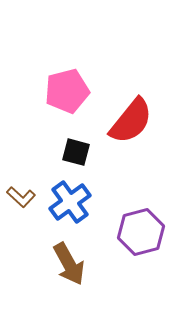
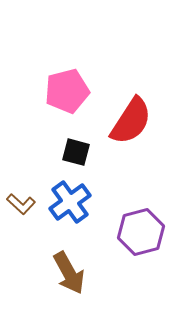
red semicircle: rotated 6 degrees counterclockwise
brown L-shape: moved 7 px down
brown arrow: moved 9 px down
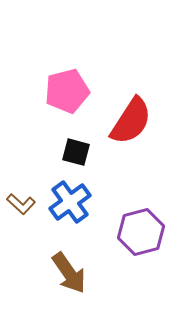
brown arrow: rotated 6 degrees counterclockwise
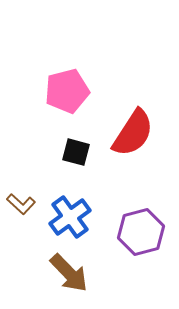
red semicircle: moved 2 px right, 12 px down
blue cross: moved 15 px down
brown arrow: rotated 9 degrees counterclockwise
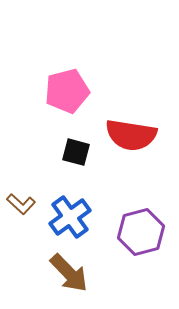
red semicircle: moved 2 px left, 2 px down; rotated 66 degrees clockwise
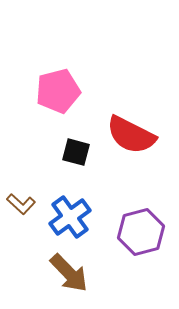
pink pentagon: moved 9 px left
red semicircle: rotated 18 degrees clockwise
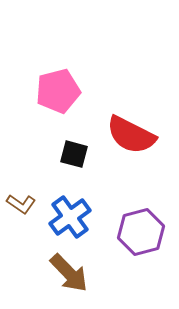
black square: moved 2 px left, 2 px down
brown L-shape: rotated 8 degrees counterclockwise
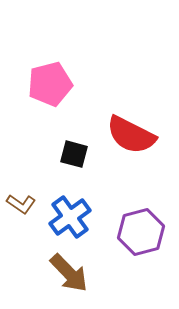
pink pentagon: moved 8 px left, 7 px up
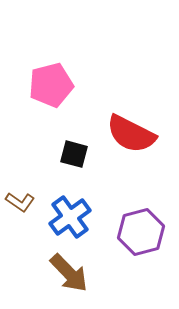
pink pentagon: moved 1 px right, 1 px down
red semicircle: moved 1 px up
brown L-shape: moved 1 px left, 2 px up
